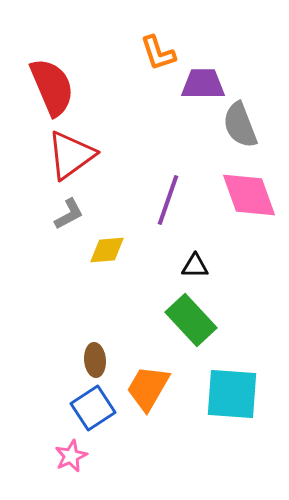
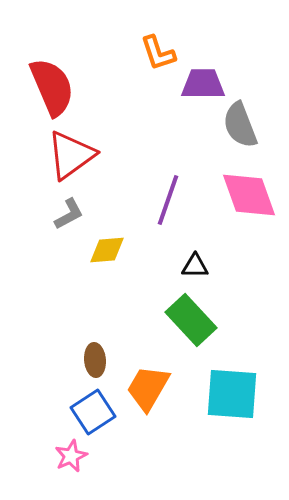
blue square: moved 4 px down
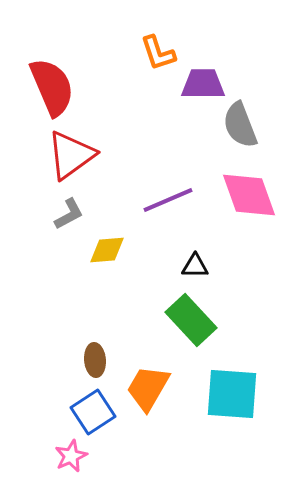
purple line: rotated 48 degrees clockwise
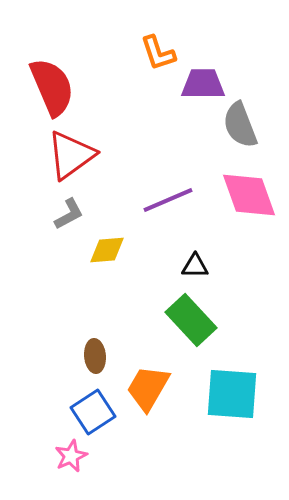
brown ellipse: moved 4 px up
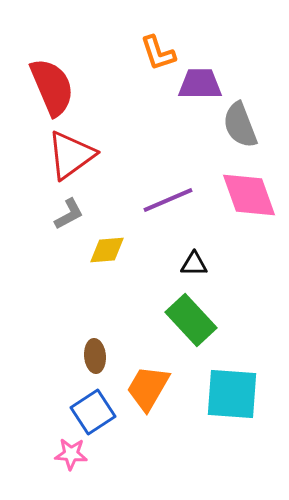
purple trapezoid: moved 3 px left
black triangle: moved 1 px left, 2 px up
pink star: moved 2 px up; rotated 28 degrees clockwise
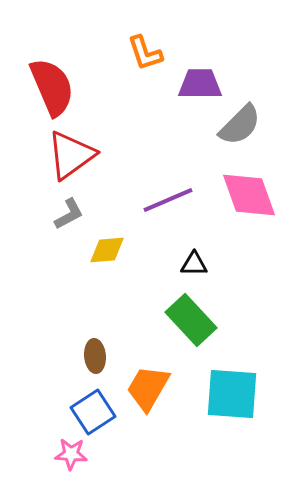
orange L-shape: moved 13 px left
gray semicircle: rotated 114 degrees counterclockwise
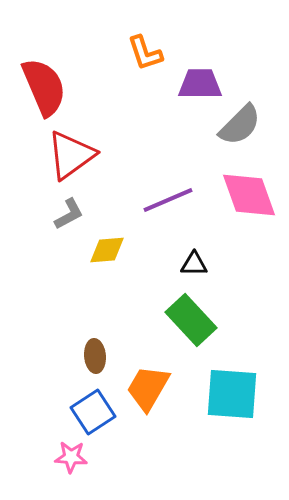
red semicircle: moved 8 px left
pink star: moved 3 px down
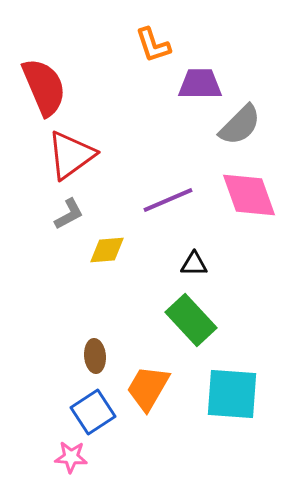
orange L-shape: moved 8 px right, 8 px up
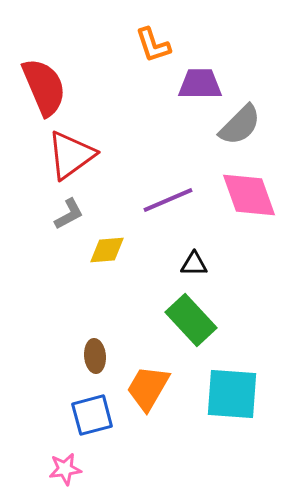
blue square: moved 1 px left, 3 px down; rotated 18 degrees clockwise
pink star: moved 6 px left, 12 px down; rotated 12 degrees counterclockwise
